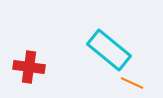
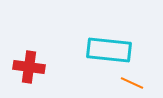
cyan rectangle: rotated 33 degrees counterclockwise
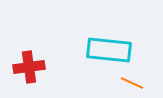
red cross: rotated 16 degrees counterclockwise
